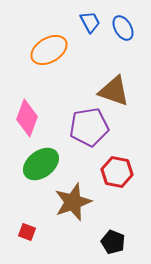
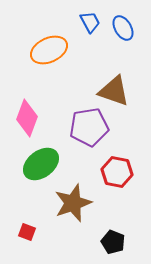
orange ellipse: rotated 6 degrees clockwise
brown star: moved 1 px down
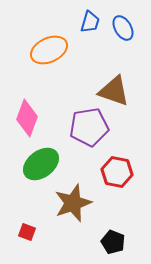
blue trapezoid: rotated 45 degrees clockwise
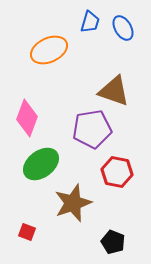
purple pentagon: moved 3 px right, 2 px down
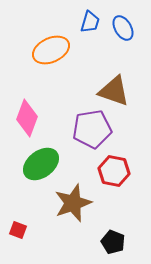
orange ellipse: moved 2 px right
red hexagon: moved 3 px left, 1 px up
red square: moved 9 px left, 2 px up
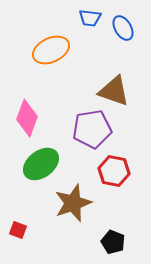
blue trapezoid: moved 4 px up; rotated 80 degrees clockwise
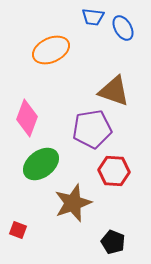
blue trapezoid: moved 3 px right, 1 px up
red hexagon: rotated 8 degrees counterclockwise
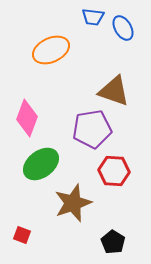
red square: moved 4 px right, 5 px down
black pentagon: rotated 10 degrees clockwise
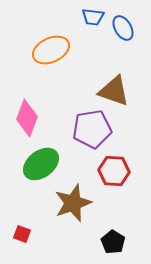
red square: moved 1 px up
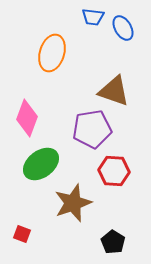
orange ellipse: moved 1 px right, 3 px down; rotated 48 degrees counterclockwise
